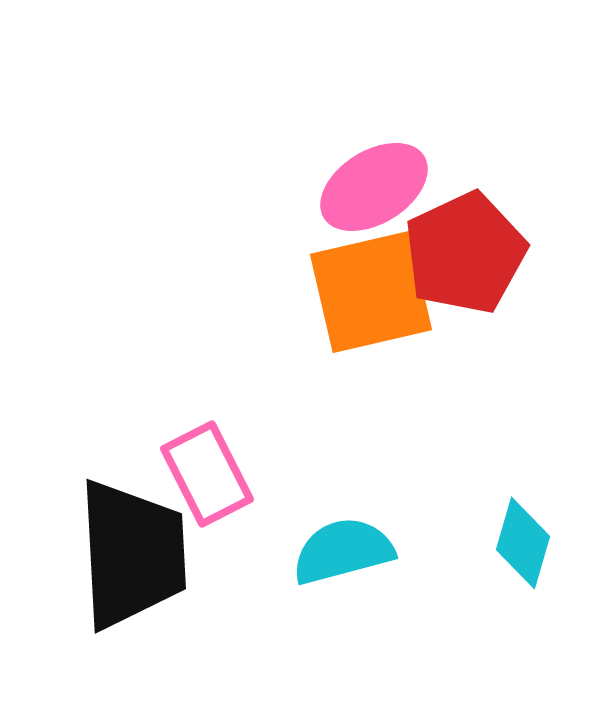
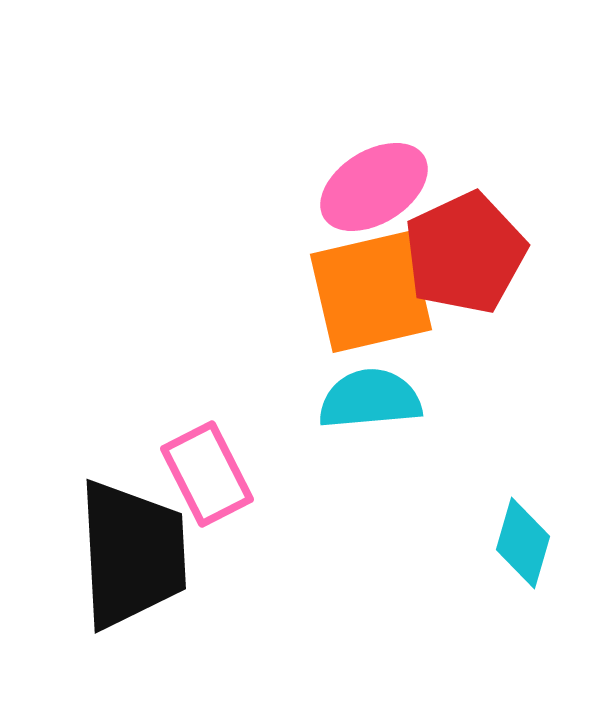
cyan semicircle: moved 27 px right, 152 px up; rotated 10 degrees clockwise
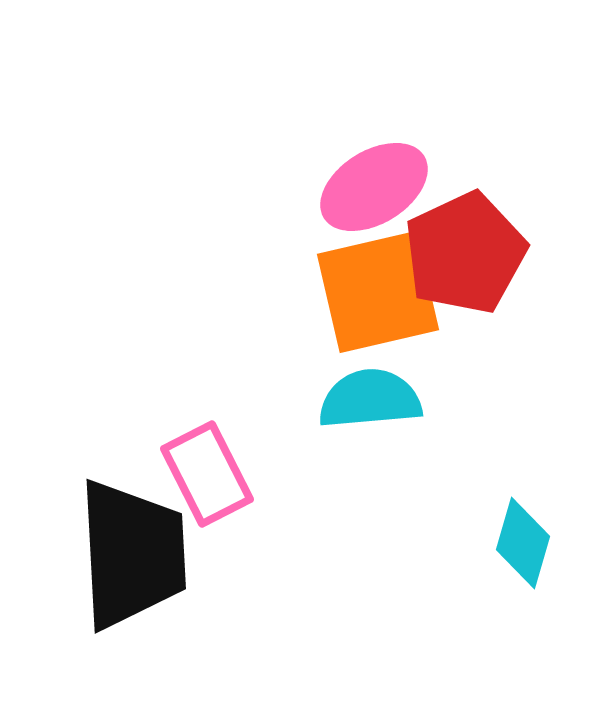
orange square: moved 7 px right
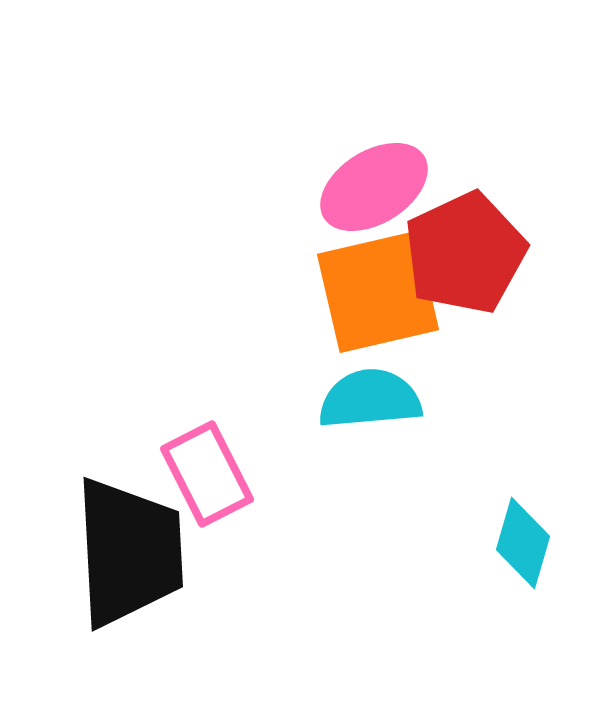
black trapezoid: moved 3 px left, 2 px up
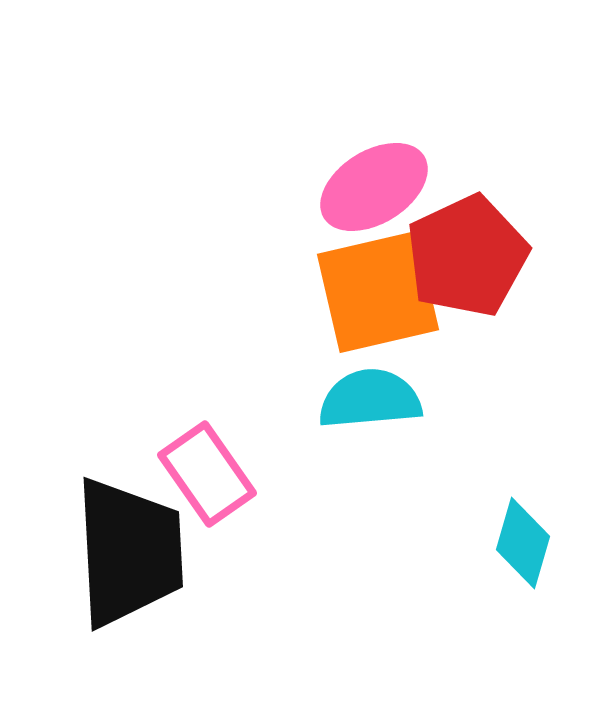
red pentagon: moved 2 px right, 3 px down
pink rectangle: rotated 8 degrees counterclockwise
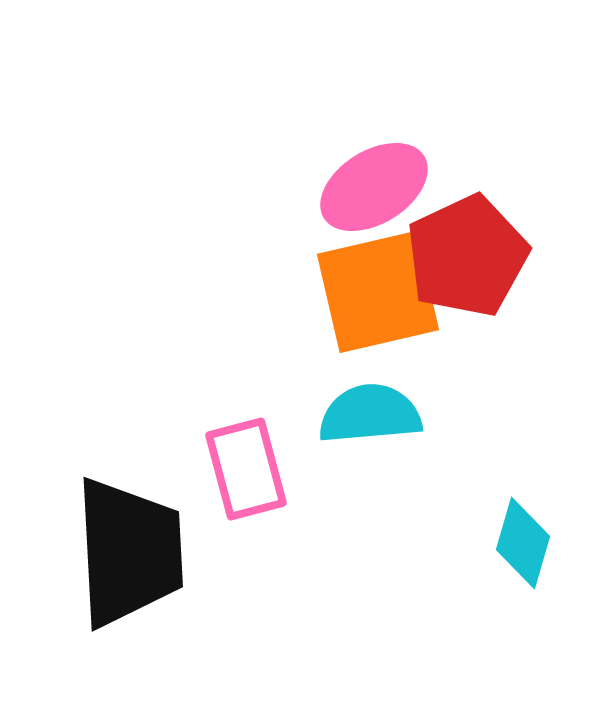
cyan semicircle: moved 15 px down
pink rectangle: moved 39 px right, 5 px up; rotated 20 degrees clockwise
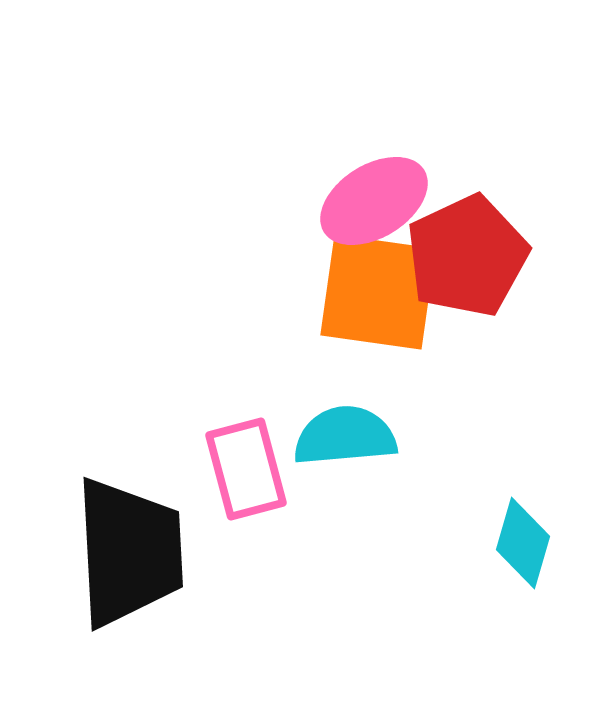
pink ellipse: moved 14 px down
orange square: rotated 21 degrees clockwise
cyan semicircle: moved 25 px left, 22 px down
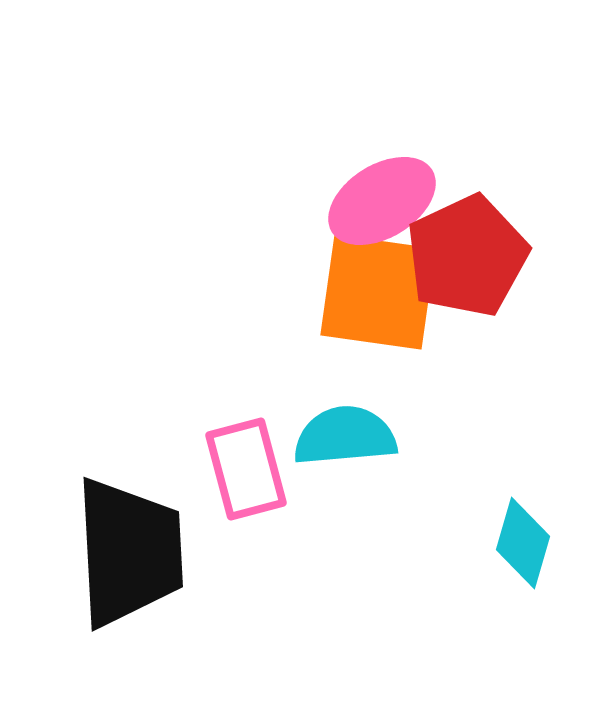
pink ellipse: moved 8 px right
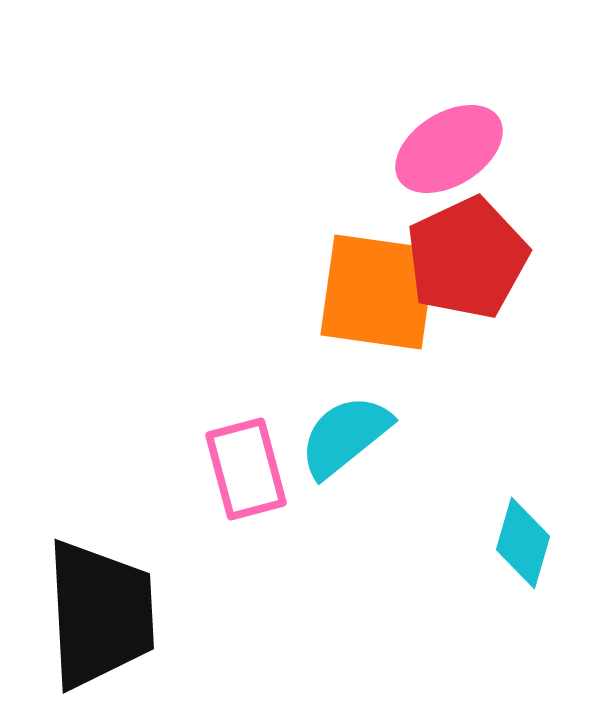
pink ellipse: moved 67 px right, 52 px up
red pentagon: moved 2 px down
cyan semicircle: rotated 34 degrees counterclockwise
black trapezoid: moved 29 px left, 62 px down
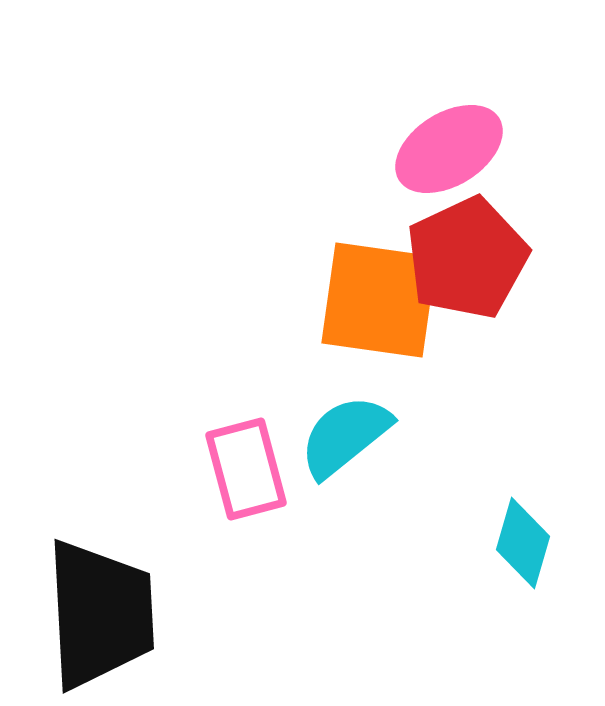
orange square: moved 1 px right, 8 px down
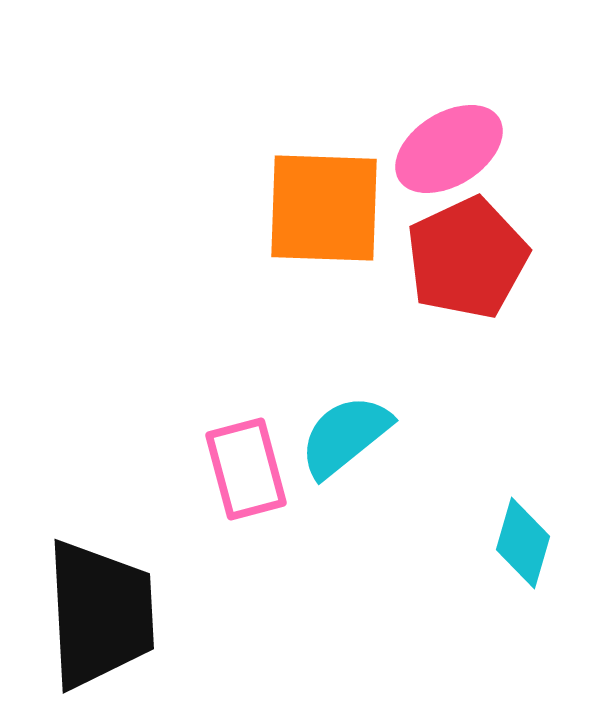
orange square: moved 55 px left, 92 px up; rotated 6 degrees counterclockwise
